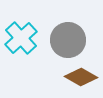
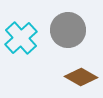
gray circle: moved 10 px up
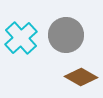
gray circle: moved 2 px left, 5 px down
